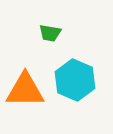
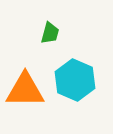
green trapezoid: rotated 85 degrees counterclockwise
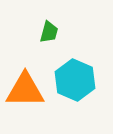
green trapezoid: moved 1 px left, 1 px up
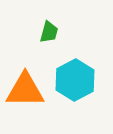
cyan hexagon: rotated 9 degrees clockwise
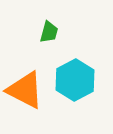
orange triangle: rotated 27 degrees clockwise
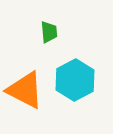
green trapezoid: rotated 20 degrees counterclockwise
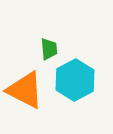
green trapezoid: moved 17 px down
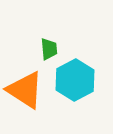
orange triangle: rotated 6 degrees clockwise
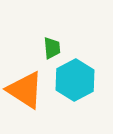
green trapezoid: moved 3 px right, 1 px up
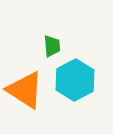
green trapezoid: moved 2 px up
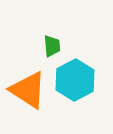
orange triangle: moved 3 px right
